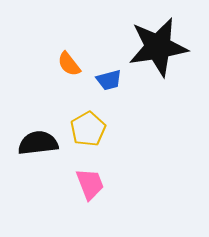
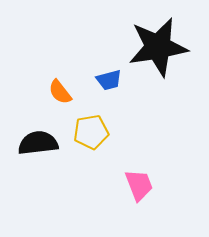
orange semicircle: moved 9 px left, 28 px down
yellow pentagon: moved 3 px right, 3 px down; rotated 20 degrees clockwise
pink trapezoid: moved 49 px right, 1 px down
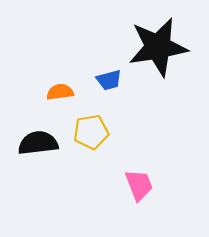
orange semicircle: rotated 120 degrees clockwise
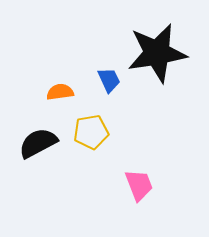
black star: moved 1 px left, 6 px down
blue trapezoid: rotated 100 degrees counterclockwise
black semicircle: rotated 21 degrees counterclockwise
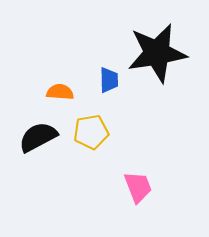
blue trapezoid: rotated 24 degrees clockwise
orange semicircle: rotated 12 degrees clockwise
black semicircle: moved 6 px up
pink trapezoid: moved 1 px left, 2 px down
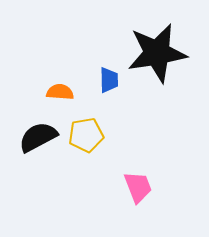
yellow pentagon: moved 5 px left, 3 px down
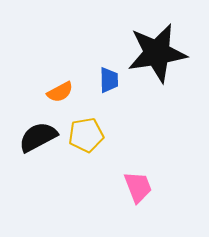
orange semicircle: rotated 148 degrees clockwise
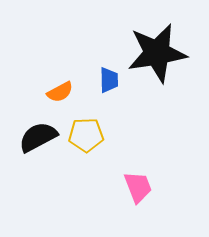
yellow pentagon: rotated 8 degrees clockwise
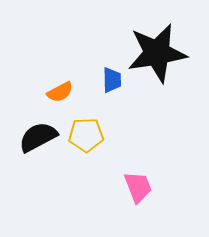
blue trapezoid: moved 3 px right
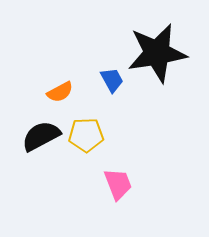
blue trapezoid: rotated 28 degrees counterclockwise
black semicircle: moved 3 px right, 1 px up
pink trapezoid: moved 20 px left, 3 px up
